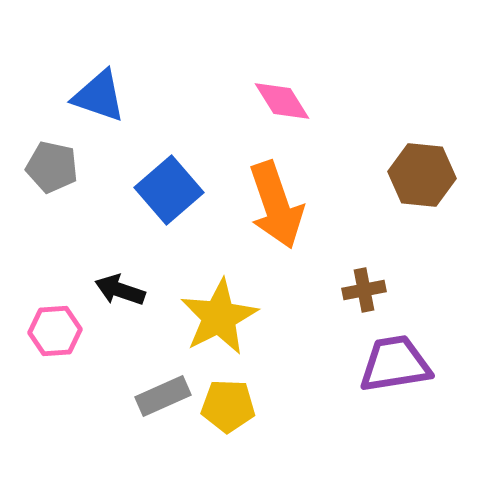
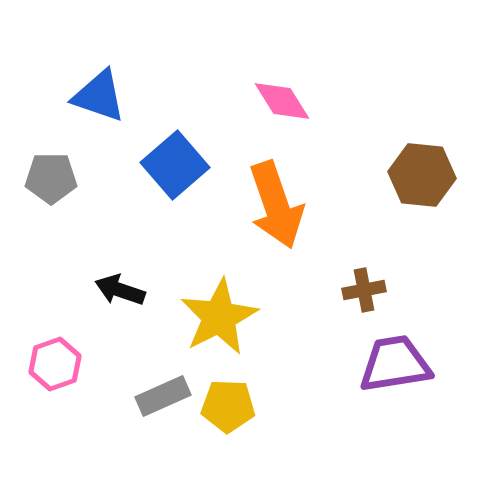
gray pentagon: moved 1 px left, 11 px down; rotated 12 degrees counterclockwise
blue square: moved 6 px right, 25 px up
pink hexagon: moved 33 px down; rotated 15 degrees counterclockwise
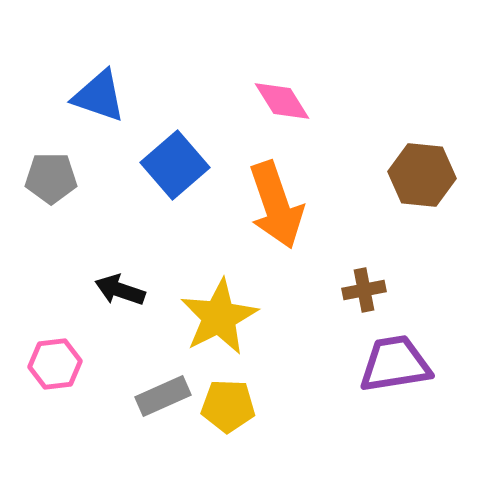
pink hexagon: rotated 12 degrees clockwise
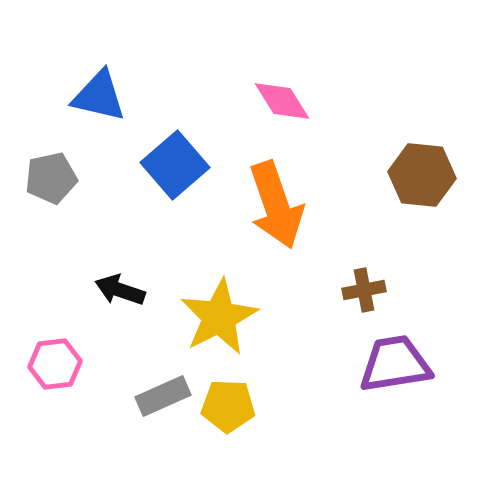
blue triangle: rotated 6 degrees counterclockwise
gray pentagon: rotated 12 degrees counterclockwise
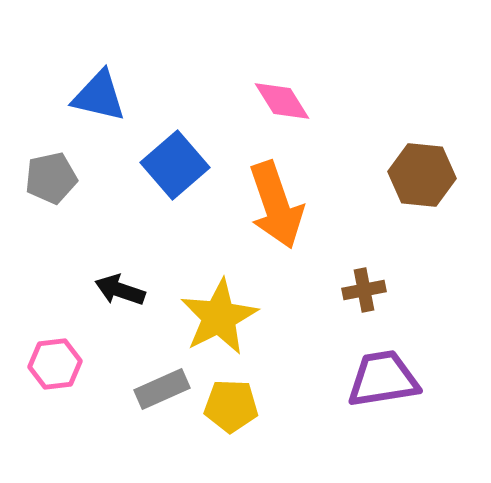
purple trapezoid: moved 12 px left, 15 px down
gray rectangle: moved 1 px left, 7 px up
yellow pentagon: moved 3 px right
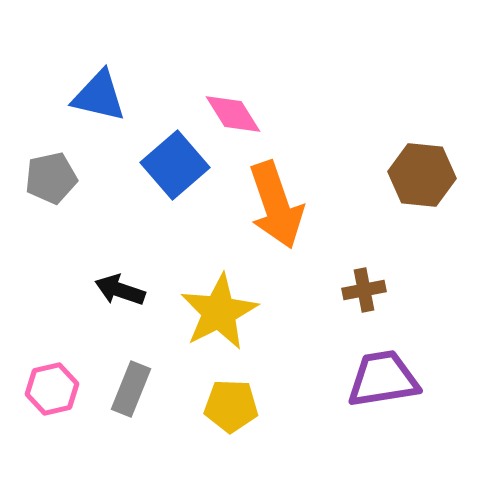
pink diamond: moved 49 px left, 13 px down
yellow star: moved 5 px up
pink hexagon: moved 3 px left, 25 px down; rotated 6 degrees counterclockwise
gray rectangle: moved 31 px left; rotated 44 degrees counterclockwise
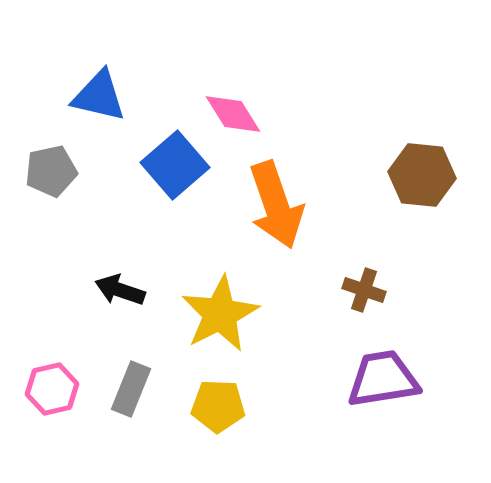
gray pentagon: moved 7 px up
brown cross: rotated 30 degrees clockwise
yellow star: moved 1 px right, 2 px down
yellow pentagon: moved 13 px left
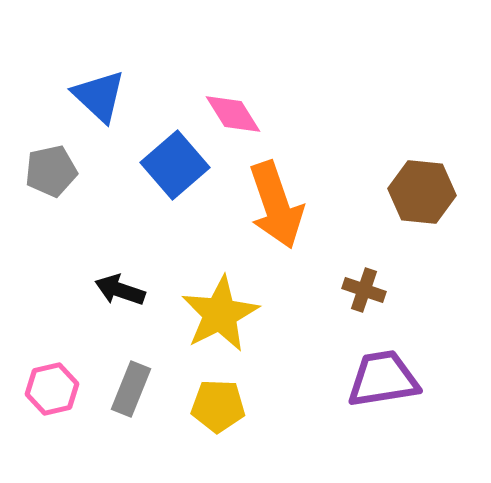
blue triangle: rotated 30 degrees clockwise
brown hexagon: moved 17 px down
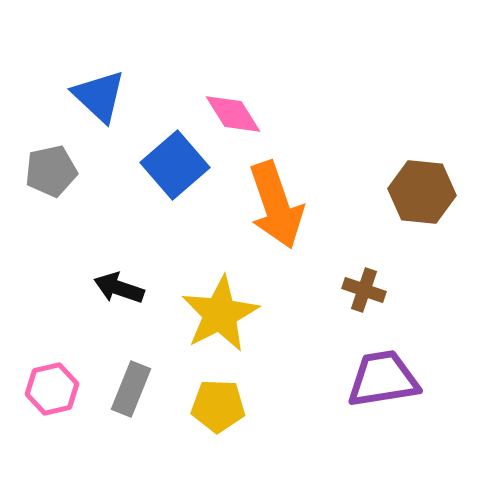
black arrow: moved 1 px left, 2 px up
